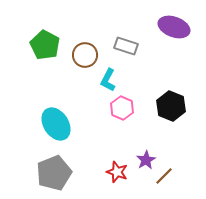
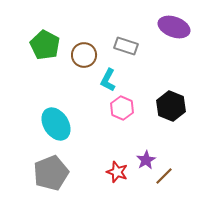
brown circle: moved 1 px left
gray pentagon: moved 3 px left
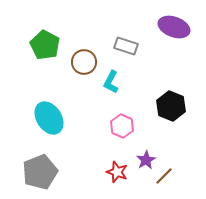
brown circle: moved 7 px down
cyan L-shape: moved 3 px right, 2 px down
pink hexagon: moved 18 px down
cyan ellipse: moved 7 px left, 6 px up
gray pentagon: moved 11 px left, 1 px up
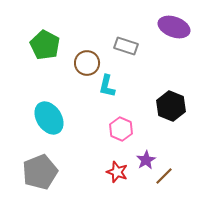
brown circle: moved 3 px right, 1 px down
cyan L-shape: moved 4 px left, 4 px down; rotated 15 degrees counterclockwise
pink hexagon: moved 1 px left, 3 px down
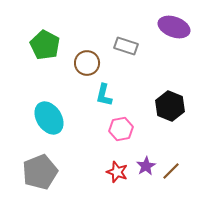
cyan L-shape: moved 3 px left, 9 px down
black hexagon: moved 1 px left
pink hexagon: rotated 25 degrees clockwise
purple star: moved 6 px down
brown line: moved 7 px right, 5 px up
